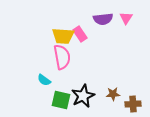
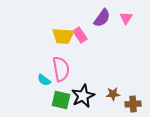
purple semicircle: moved 1 px left, 1 px up; rotated 48 degrees counterclockwise
pink rectangle: moved 1 px down
pink semicircle: moved 1 px left, 12 px down
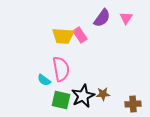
brown star: moved 10 px left
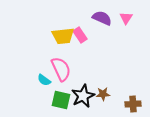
purple semicircle: rotated 102 degrees counterclockwise
yellow trapezoid: rotated 10 degrees counterclockwise
pink semicircle: rotated 15 degrees counterclockwise
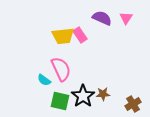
black star: rotated 10 degrees counterclockwise
green square: moved 1 px left, 1 px down
brown cross: rotated 28 degrees counterclockwise
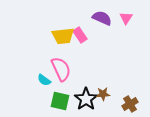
black star: moved 3 px right, 3 px down
brown cross: moved 3 px left
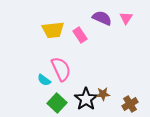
yellow trapezoid: moved 10 px left, 6 px up
green square: moved 3 px left, 2 px down; rotated 30 degrees clockwise
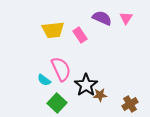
brown star: moved 3 px left, 1 px down
black star: moved 14 px up
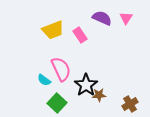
yellow trapezoid: rotated 15 degrees counterclockwise
brown star: moved 1 px left
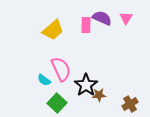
yellow trapezoid: rotated 20 degrees counterclockwise
pink rectangle: moved 6 px right, 10 px up; rotated 35 degrees clockwise
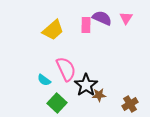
pink semicircle: moved 5 px right
